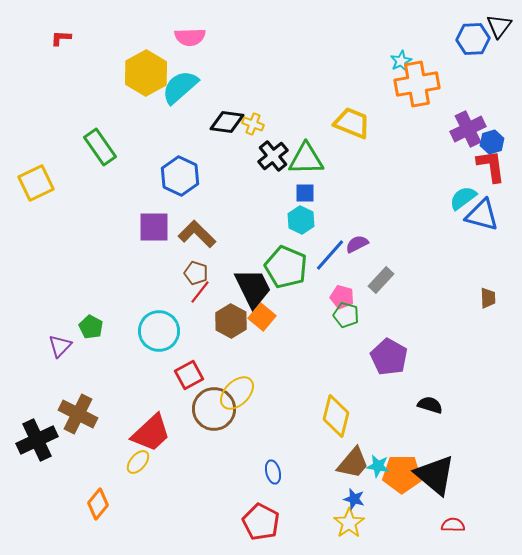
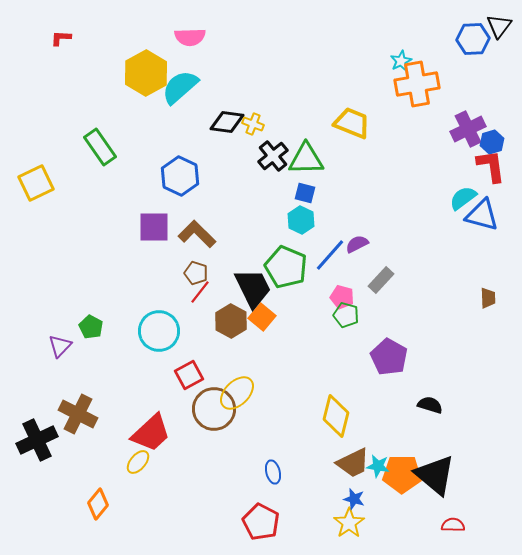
blue square at (305, 193): rotated 15 degrees clockwise
brown trapezoid at (353, 463): rotated 24 degrees clockwise
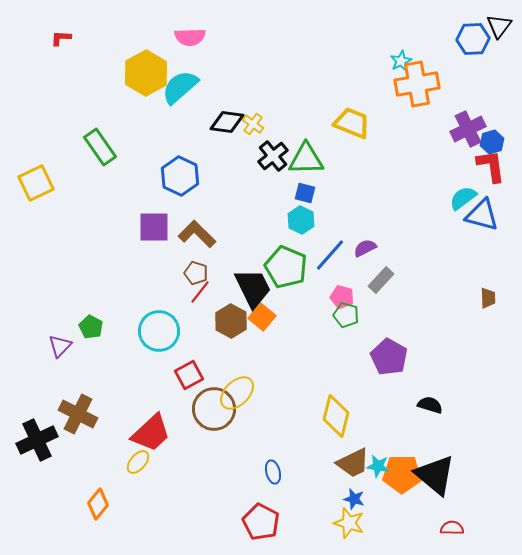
yellow cross at (253, 124): rotated 15 degrees clockwise
purple semicircle at (357, 244): moved 8 px right, 4 px down
yellow star at (349, 523): rotated 20 degrees counterclockwise
red semicircle at (453, 525): moved 1 px left, 3 px down
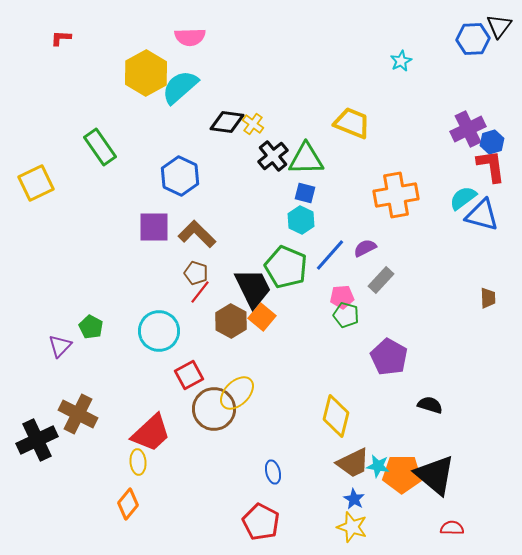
orange cross at (417, 84): moved 21 px left, 111 px down
pink pentagon at (342, 297): rotated 20 degrees counterclockwise
yellow ellipse at (138, 462): rotated 45 degrees counterclockwise
blue star at (354, 499): rotated 15 degrees clockwise
orange diamond at (98, 504): moved 30 px right
yellow star at (349, 523): moved 3 px right, 4 px down
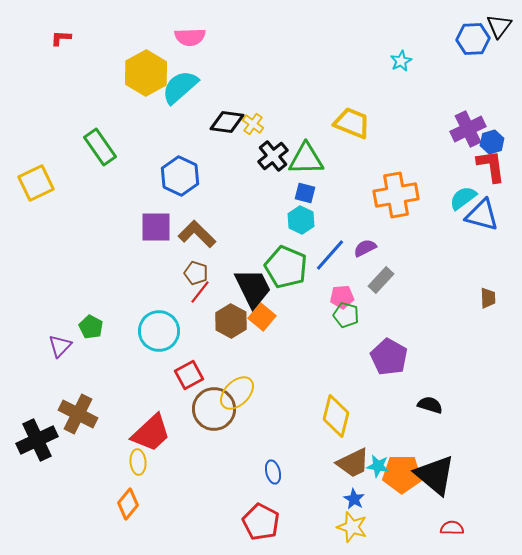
purple square at (154, 227): moved 2 px right
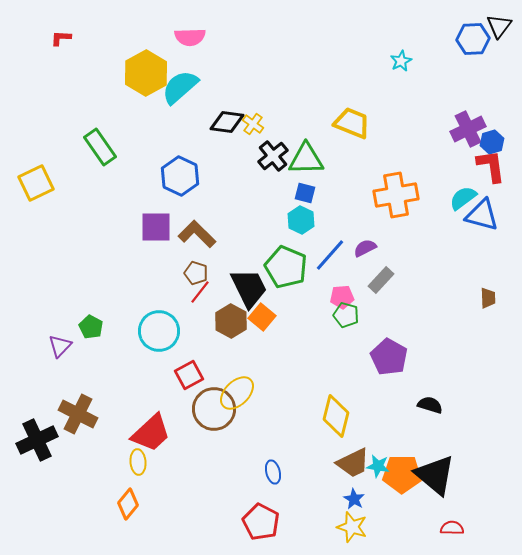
black trapezoid at (253, 288): moved 4 px left
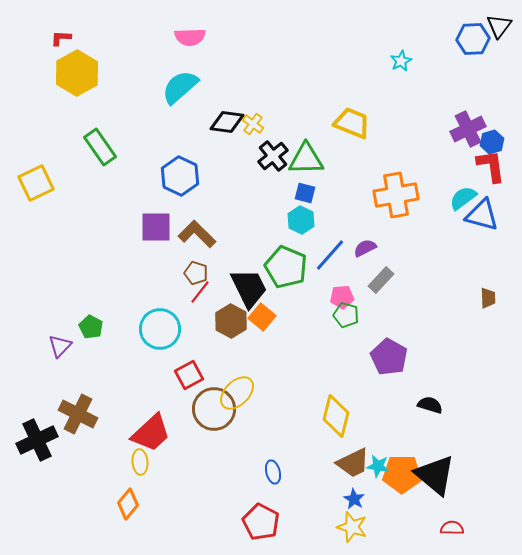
yellow hexagon at (146, 73): moved 69 px left
cyan circle at (159, 331): moved 1 px right, 2 px up
yellow ellipse at (138, 462): moved 2 px right
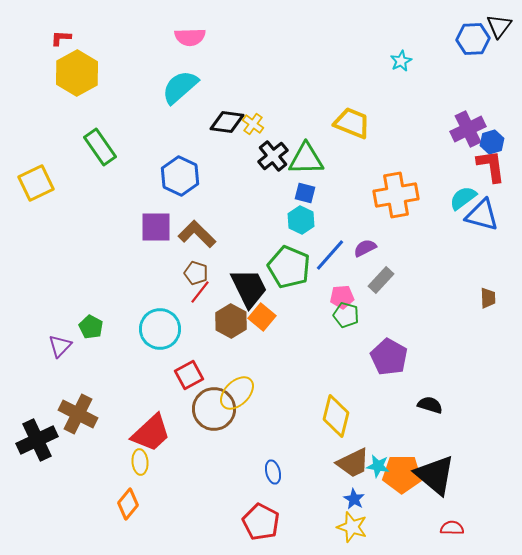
green pentagon at (286, 267): moved 3 px right
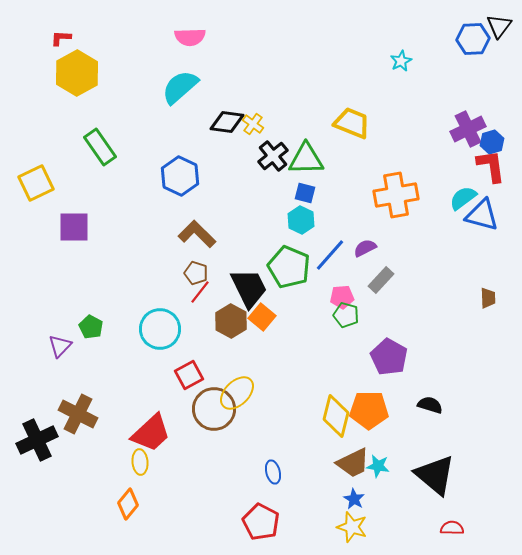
purple square at (156, 227): moved 82 px left
orange pentagon at (402, 474): moved 33 px left, 64 px up
